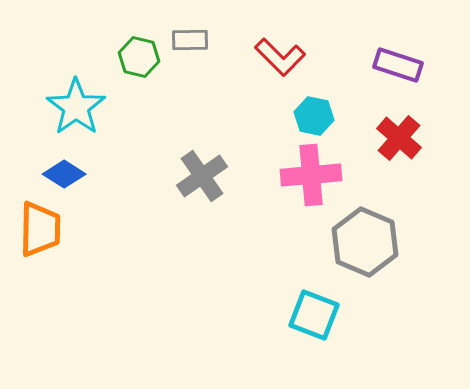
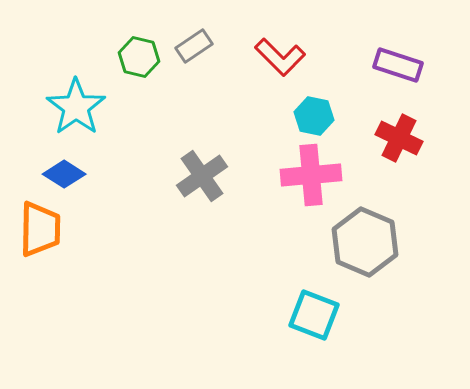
gray rectangle: moved 4 px right, 6 px down; rotated 33 degrees counterclockwise
red cross: rotated 15 degrees counterclockwise
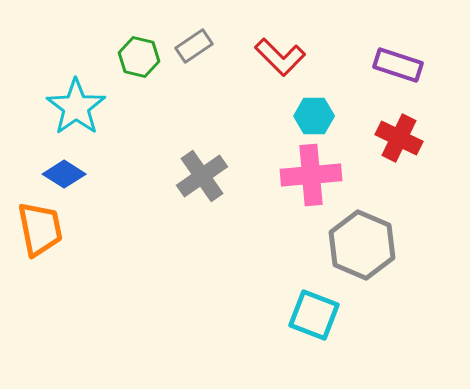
cyan hexagon: rotated 12 degrees counterclockwise
orange trapezoid: rotated 12 degrees counterclockwise
gray hexagon: moved 3 px left, 3 px down
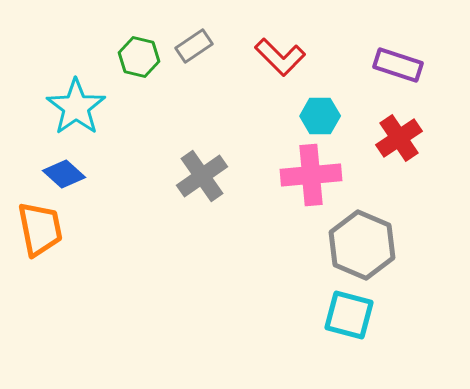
cyan hexagon: moved 6 px right
red cross: rotated 30 degrees clockwise
blue diamond: rotated 9 degrees clockwise
cyan square: moved 35 px right; rotated 6 degrees counterclockwise
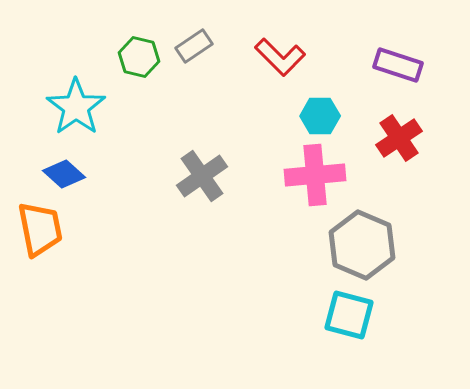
pink cross: moved 4 px right
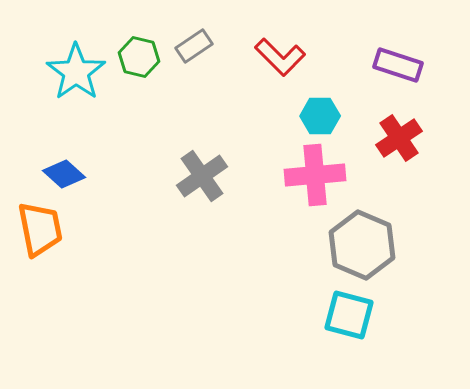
cyan star: moved 35 px up
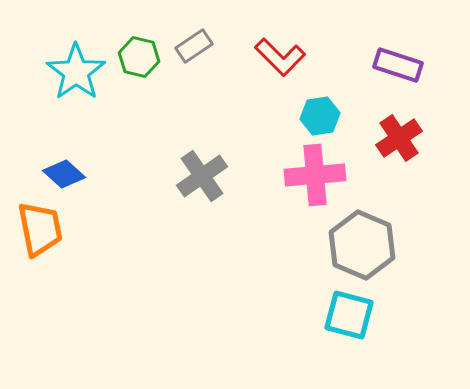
cyan hexagon: rotated 9 degrees counterclockwise
